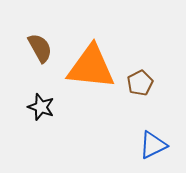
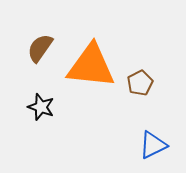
brown semicircle: rotated 116 degrees counterclockwise
orange triangle: moved 1 px up
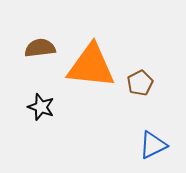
brown semicircle: rotated 48 degrees clockwise
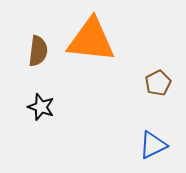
brown semicircle: moved 2 px left, 3 px down; rotated 104 degrees clockwise
orange triangle: moved 26 px up
brown pentagon: moved 18 px right
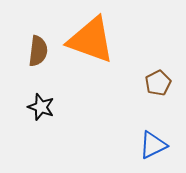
orange triangle: rotated 14 degrees clockwise
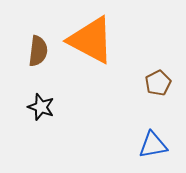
orange triangle: rotated 8 degrees clockwise
blue triangle: rotated 16 degrees clockwise
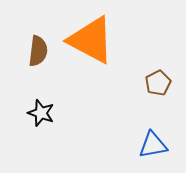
black star: moved 6 px down
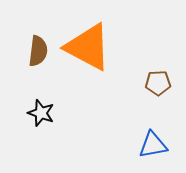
orange triangle: moved 3 px left, 7 px down
brown pentagon: rotated 25 degrees clockwise
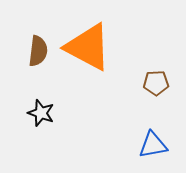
brown pentagon: moved 2 px left
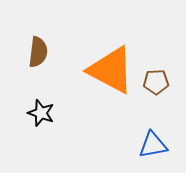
orange triangle: moved 23 px right, 23 px down
brown semicircle: moved 1 px down
brown pentagon: moved 1 px up
